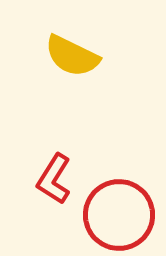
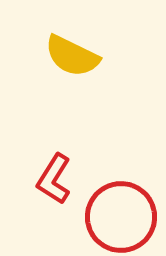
red circle: moved 2 px right, 2 px down
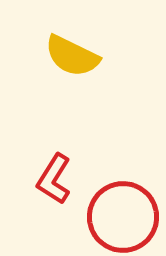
red circle: moved 2 px right
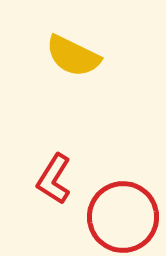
yellow semicircle: moved 1 px right
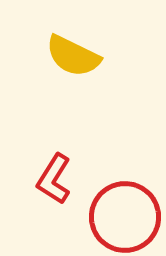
red circle: moved 2 px right
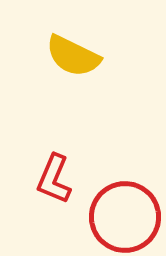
red L-shape: rotated 9 degrees counterclockwise
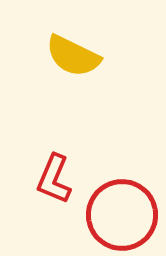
red circle: moved 3 px left, 2 px up
